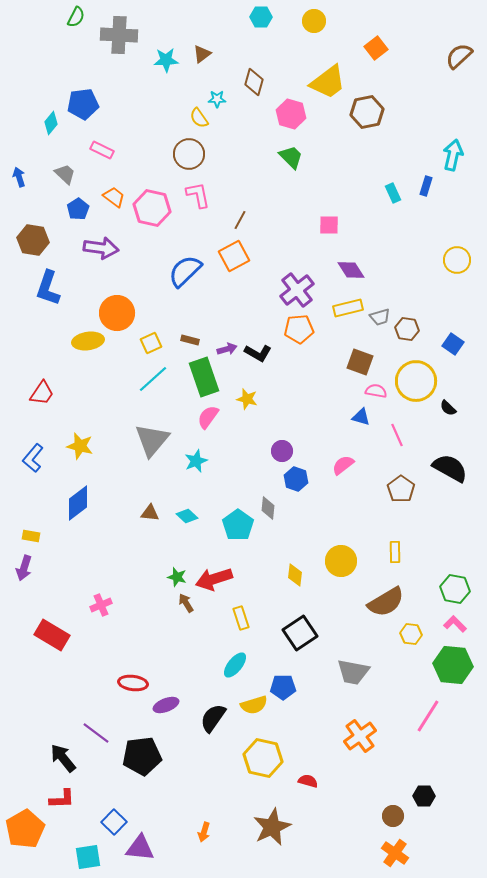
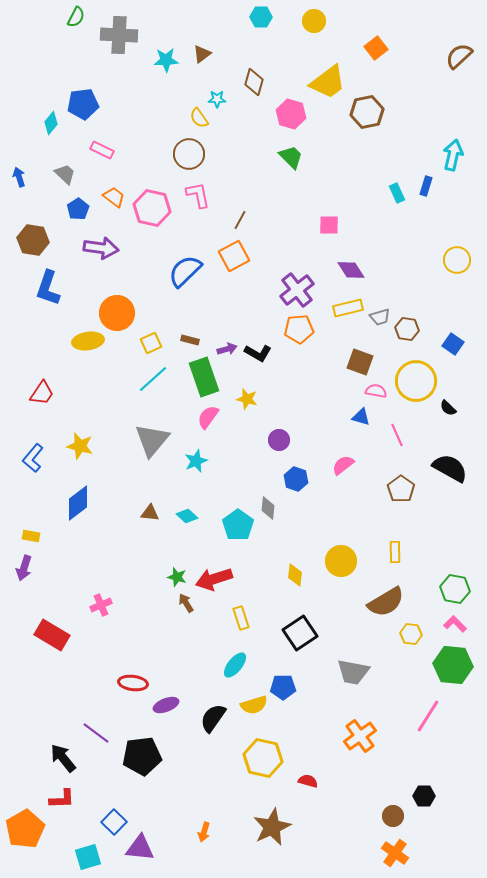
cyan rectangle at (393, 193): moved 4 px right
purple circle at (282, 451): moved 3 px left, 11 px up
cyan square at (88, 857): rotated 8 degrees counterclockwise
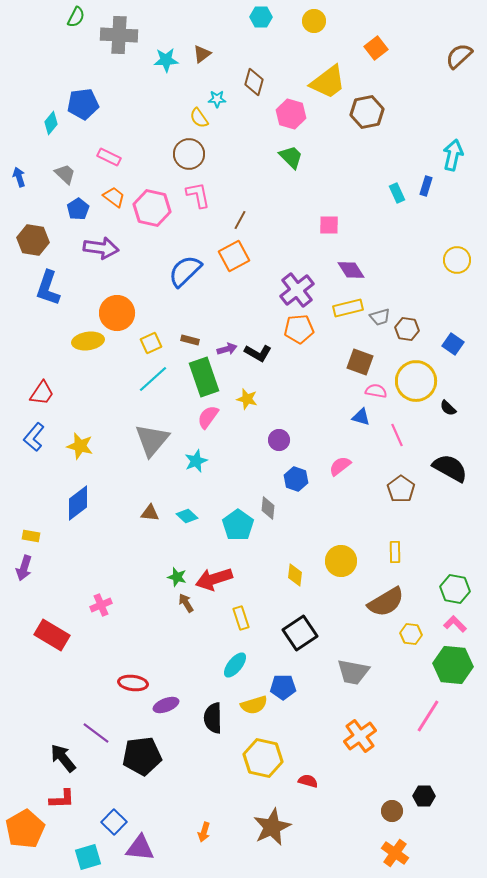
pink rectangle at (102, 150): moved 7 px right, 7 px down
blue L-shape at (33, 458): moved 1 px right, 21 px up
pink semicircle at (343, 465): moved 3 px left, 1 px down
black semicircle at (213, 718): rotated 36 degrees counterclockwise
brown circle at (393, 816): moved 1 px left, 5 px up
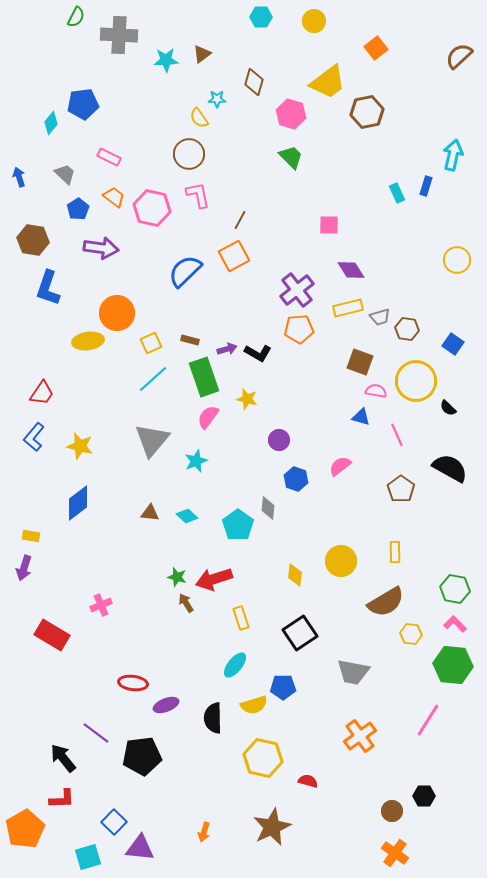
pink line at (428, 716): moved 4 px down
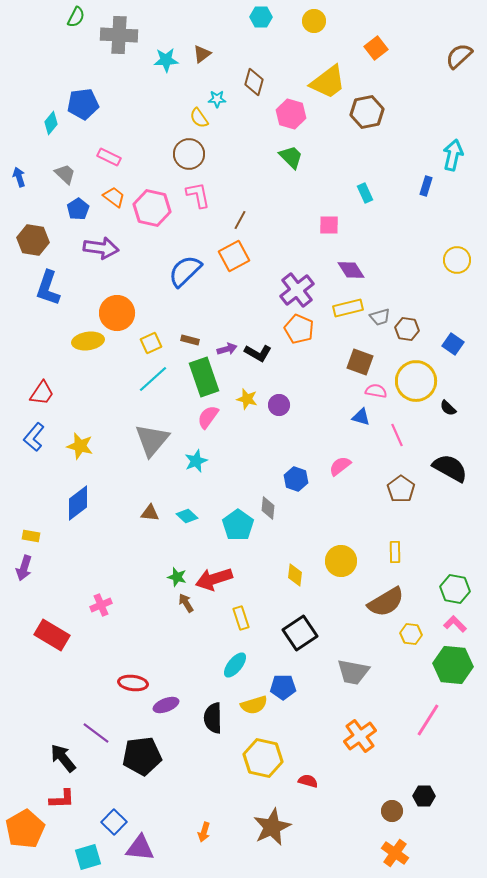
cyan rectangle at (397, 193): moved 32 px left
orange pentagon at (299, 329): rotated 28 degrees clockwise
purple circle at (279, 440): moved 35 px up
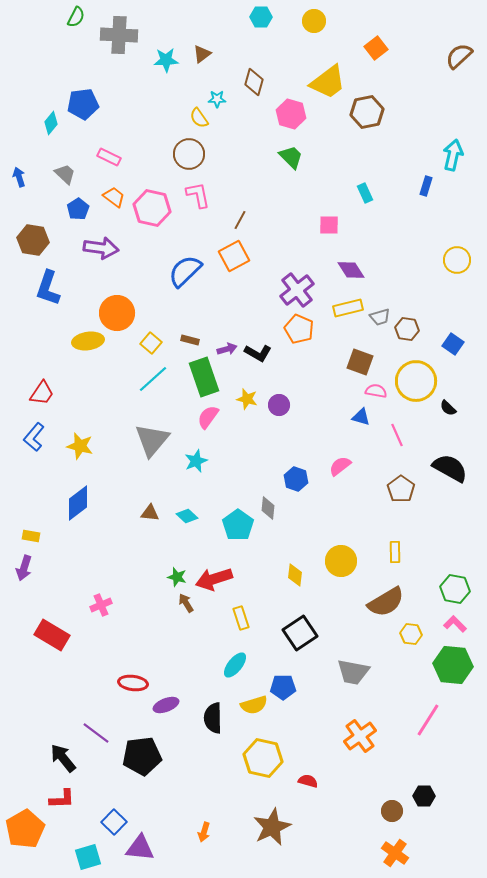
yellow square at (151, 343): rotated 25 degrees counterclockwise
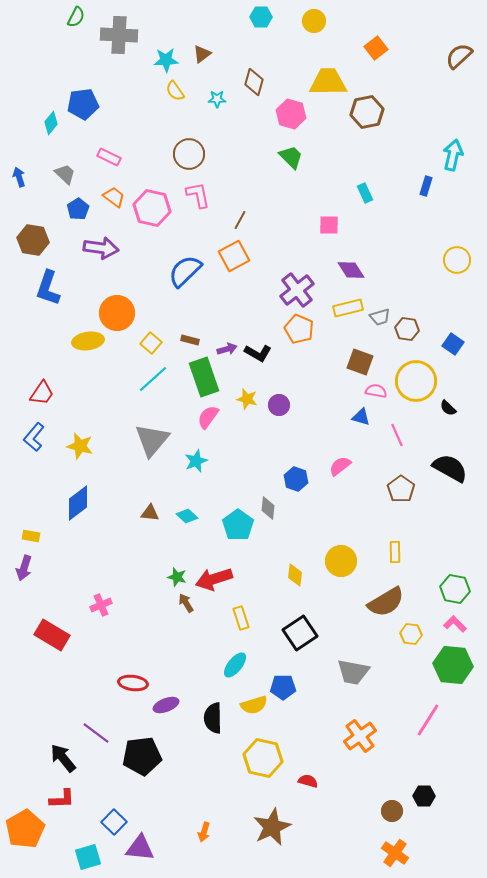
yellow trapezoid at (328, 82): rotated 144 degrees counterclockwise
yellow semicircle at (199, 118): moved 24 px left, 27 px up
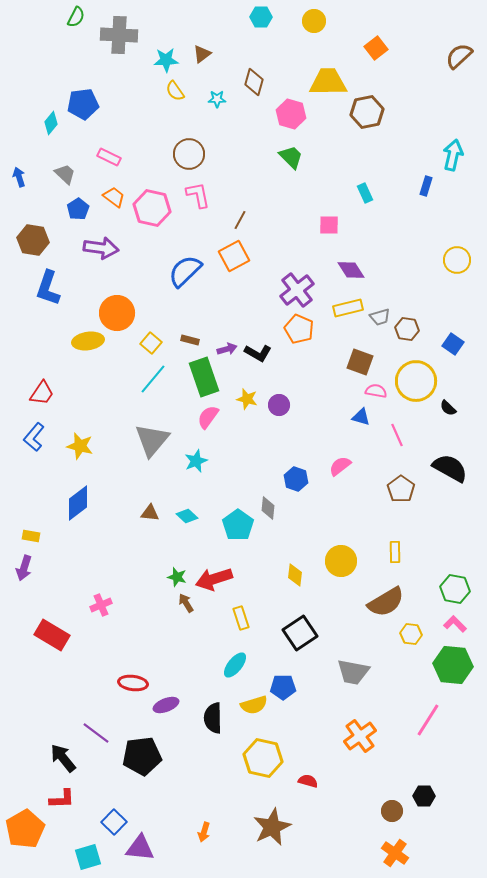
cyan line at (153, 379): rotated 8 degrees counterclockwise
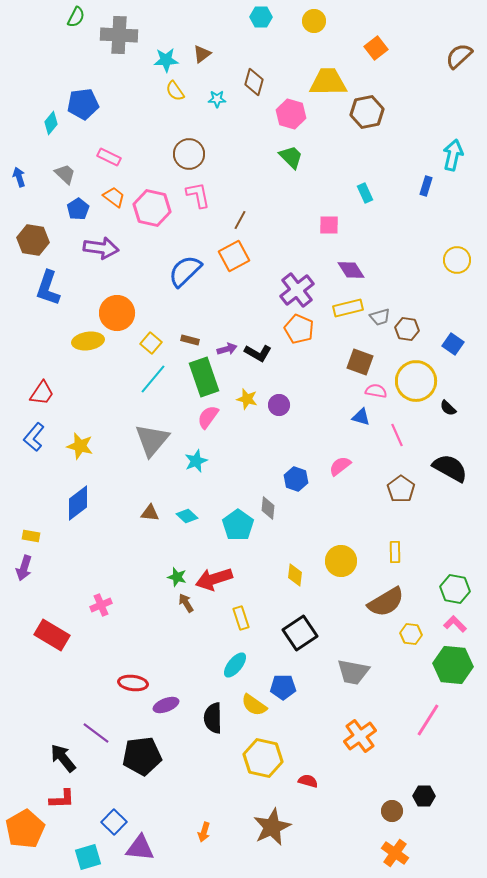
yellow semicircle at (254, 705): rotated 52 degrees clockwise
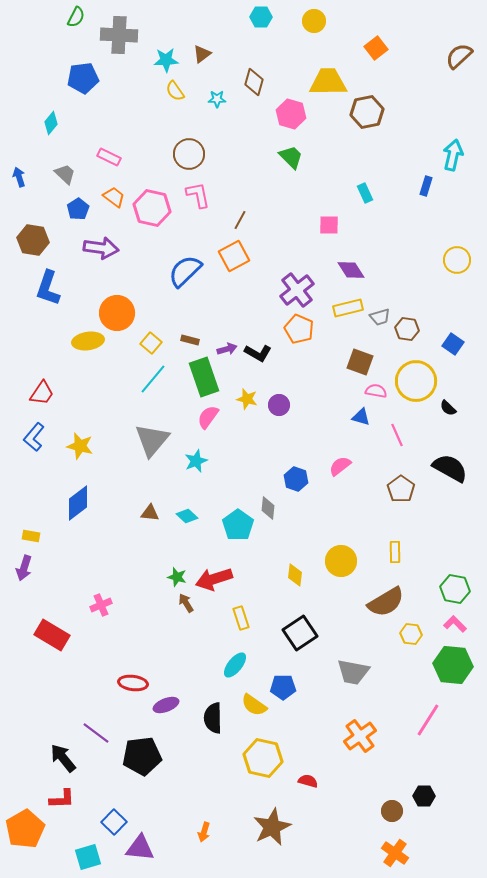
blue pentagon at (83, 104): moved 26 px up
